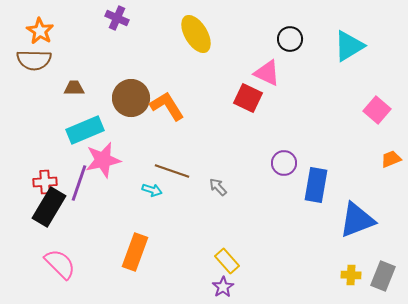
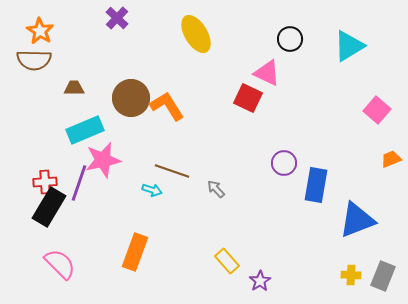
purple cross: rotated 20 degrees clockwise
gray arrow: moved 2 px left, 2 px down
purple star: moved 37 px right, 6 px up
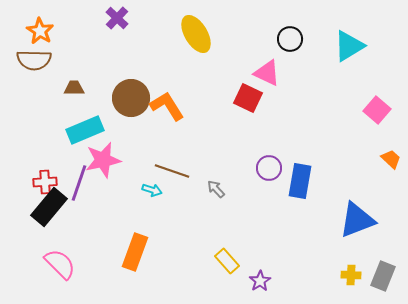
orange trapezoid: rotated 65 degrees clockwise
purple circle: moved 15 px left, 5 px down
blue rectangle: moved 16 px left, 4 px up
black rectangle: rotated 9 degrees clockwise
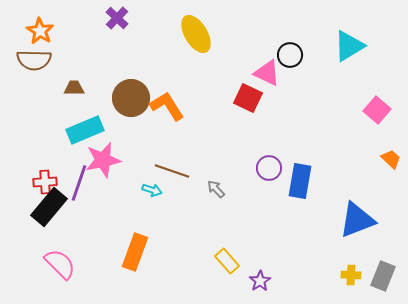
black circle: moved 16 px down
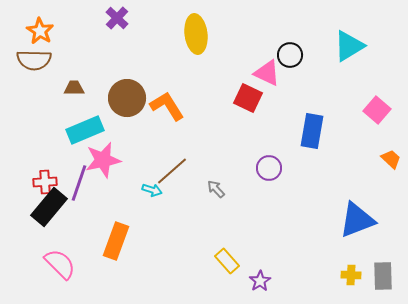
yellow ellipse: rotated 24 degrees clockwise
brown circle: moved 4 px left
brown line: rotated 60 degrees counterclockwise
blue rectangle: moved 12 px right, 50 px up
orange rectangle: moved 19 px left, 11 px up
gray rectangle: rotated 24 degrees counterclockwise
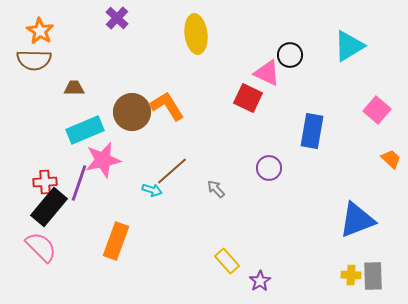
brown circle: moved 5 px right, 14 px down
pink semicircle: moved 19 px left, 17 px up
gray rectangle: moved 10 px left
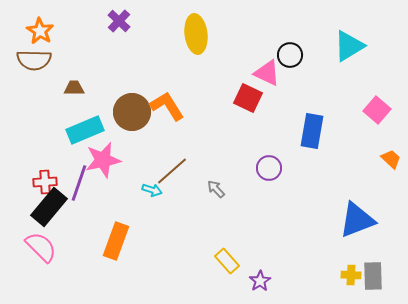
purple cross: moved 2 px right, 3 px down
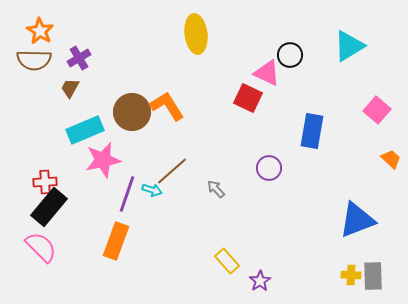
purple cross: moved 40 px left, 37 px down; rotated 15 degrees clockwise
brown trapezoid: moved 4 px left; rotated 60 degrees counterclockwise
purple line: moved 48 px right, 11 px down
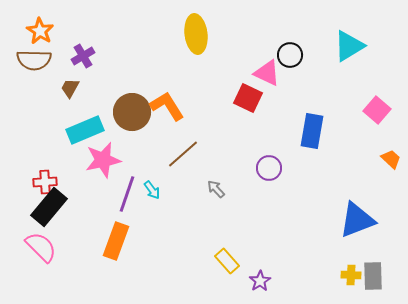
purple cross: moved 4 px right, 2 px up
brown line: moved 11 px right, 17 px up
cyan arrow: rotated 36 degrees clockwise
